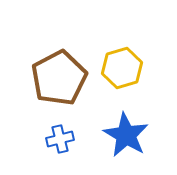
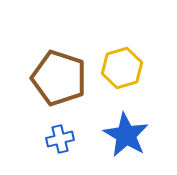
brown pentagon: rotated 26 degrees counterclockwise
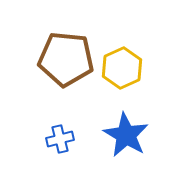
yellow hexagon: rotated 9 degrees counterclockwise
brown pentagon: moved 7 px right, 19 px up; rotated 12 degrees counterclockwise
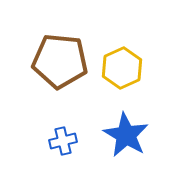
brown pentagon: moved 6 px left, 2 px down
blue cross: moved 3 px right, 2 px down
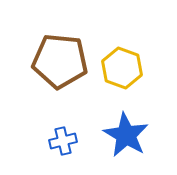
yellow hexagon: rotated 15 degrees counterclockwise
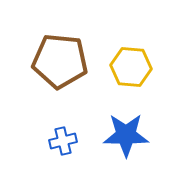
yellow hexagon: moved 9 px right, 1 px up; rotated 15 degrees counterclockwise
blue star: rotated 30 degrees counterclockwise
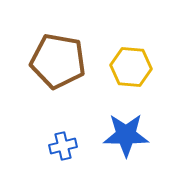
brown pentagon: moved 2 px left; rotated 4 degrees clockwise
blue cross: moved 5 px down
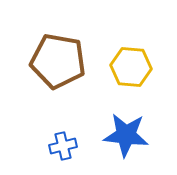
blue star: rotated 6 degrees clockwise
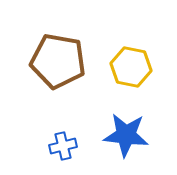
yellow hexagon: rotated 6 degrees clockwise
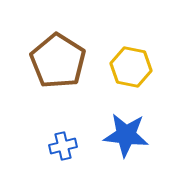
brown pentagon: rotated 22 degrees clockwise
